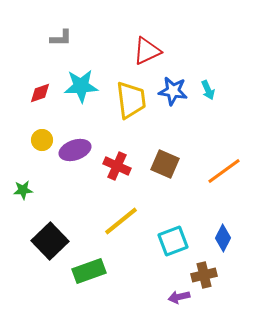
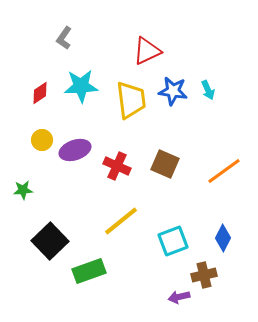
gray L-shape: moved 3 px right; rotated 125 degrees clockwise
red diamond: rotated 15 degrees counterclockwise
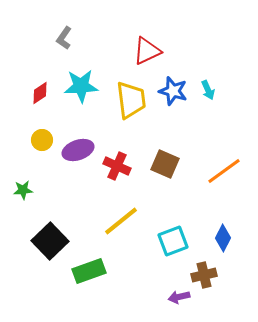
blue star: rotated 8 degrees clockwise
purple ellipse: moved 3 px right
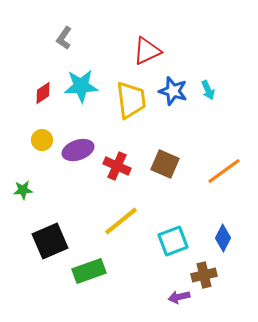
red diamond: moved 3 px right
black square: rotated 21 degrees clockwise
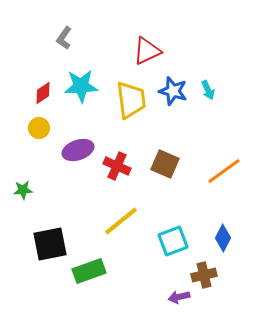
yellow circle: moved 3 px left, 12 px up
black square: moved 3 px down; rotated 12 degrees clockwise
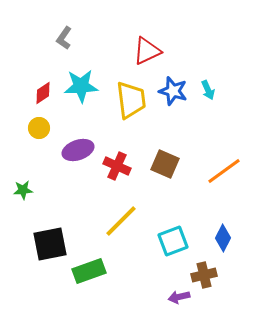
yellow line: rotated 6 degrees counterclockwise
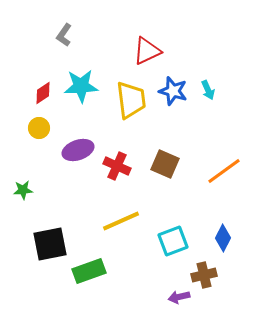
gray L-shape: moved 3 px up
yellow line: rotated 21 degrees clockwise
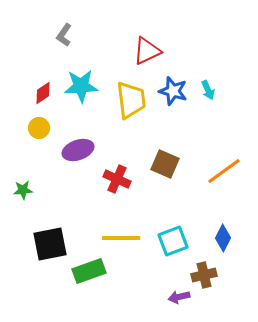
red cross: moved 13 px down
yellow line: moved 17 px down; rotated 24 degrees clockwise
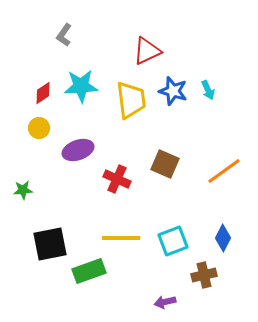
purple arrow: moved 14 px left, 5 px down
